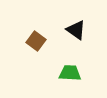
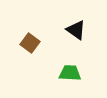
brown square: moved 6 px left, 2 px down
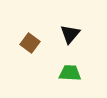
black triangle: moved 6 px left, 4 px down; rotated 35 degrees clockwise
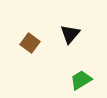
green trapezoid: moved 11 px right, 7 px down; rotated 35 degrees counterclockwise
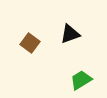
black triangle: rotated 30 degrees clockwise
